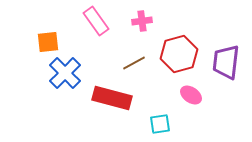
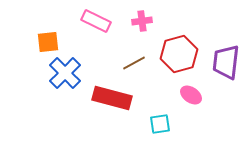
pink rectangle: rotated 28 degrees counterclockwise
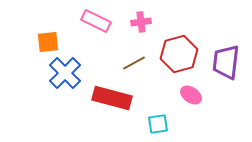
pink cross: moved 1 px left, 1 px down
cyan square: moved 2 px left
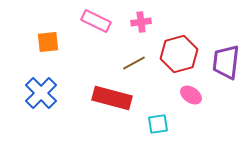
blue cross: moved 24 px left, 20 px down
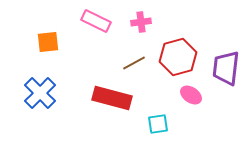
red hexagon: moved 1 px left, 3 px down
purple trapezoid: moved 6 px down
blue cross: moved 1 px left
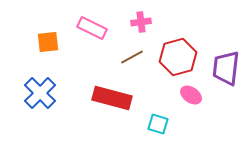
pink rectangle: moved 4 px left, 7 px down
brown line: moved 2 px left, 6 px up
cyan square: rotated 25 degrees clockwise
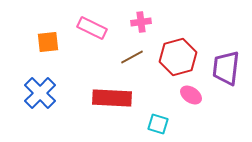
red rectangle: rotated 12 degrees counterclockwise
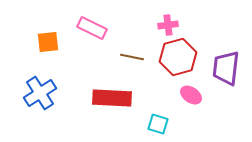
pink cross: moved 27 px right, 3 px down
brown line: rotated 40 degrees clockwise
blue cross: rotated 12 degrees clockwise
